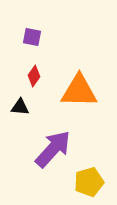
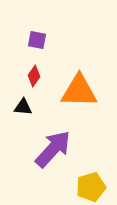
purple square: moved 5 px right, 3 px down
black triangle: moved 3 px right
yellow pentagon: moved 2 px right, 5 px down
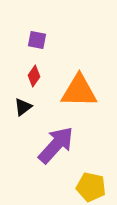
black triangle: rotated 42 degrees counterclockwise
purple arrow: moved 3 px right, 4 px up
yellow pentagon: rotated 28 degrees clockwise
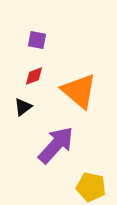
red diamond: rotated 35 degrees clockwise
orange triangle: rotated 39 degrees clockwise
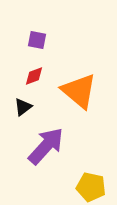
purple arrow: moved 10 px left, 1 px down
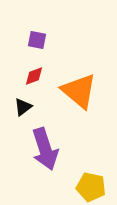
purple arrow: moved 1 px left, 3 px down; rotated 120 degrees clockwise
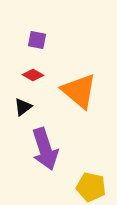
red diamond: moved 1 px left, 1 px up; rotated 50 degrees clockwise
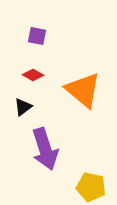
purple square: moved 4 px up
orange triangle: moved 4 px right, 1 px up
